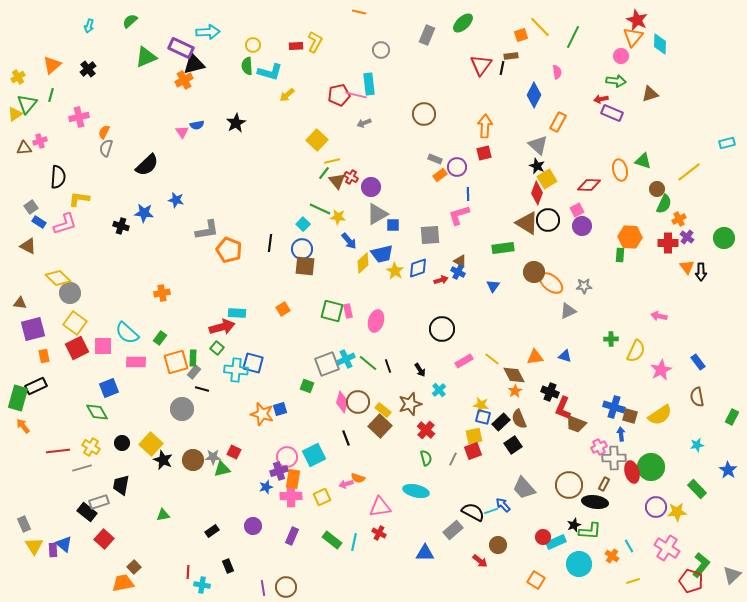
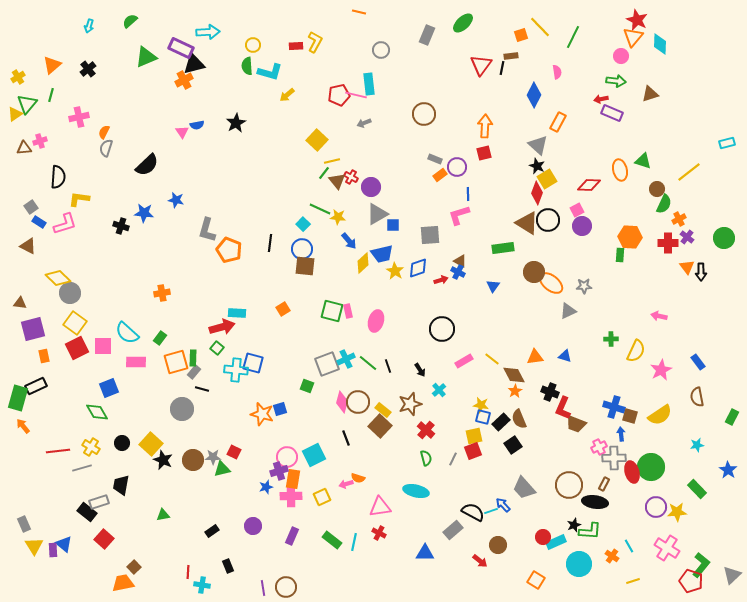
gray L-shape at (207, 230): rotated 115 degrees clockwise
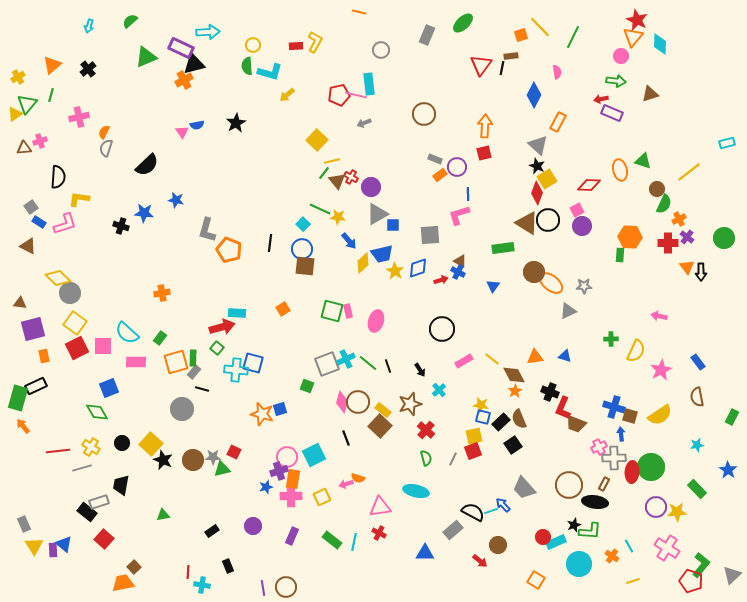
red ellipse at (632, 472): rotated 20 degrees clockwise
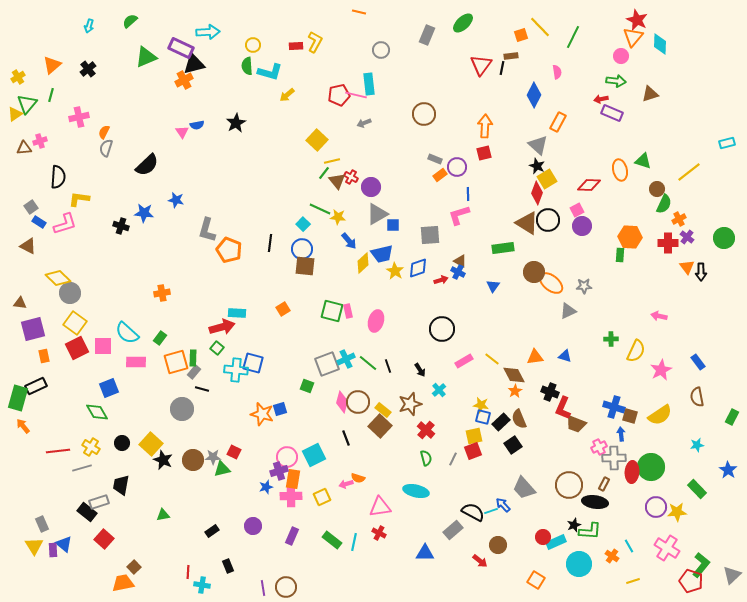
gray rectangle at (24, 524): moved 18 px right
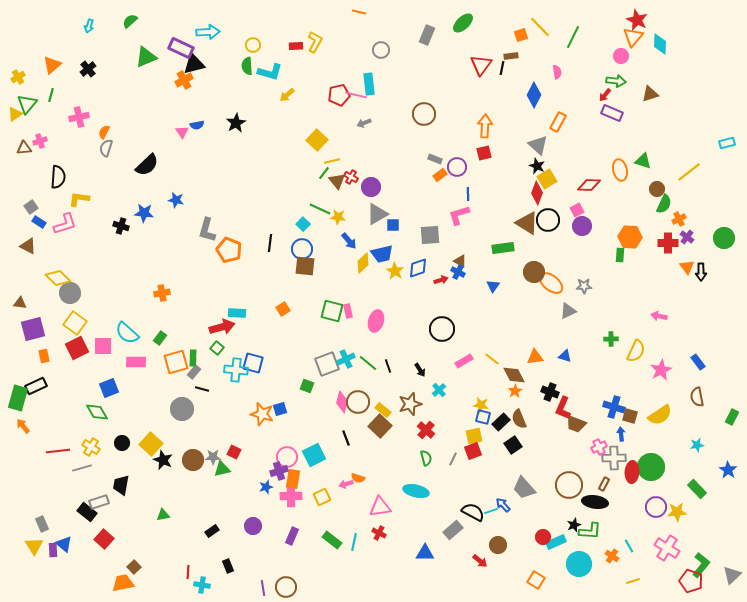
red arrow at (601, 99): moved 4 px right, 4 px up; rotated 40 degrees counterclockwise
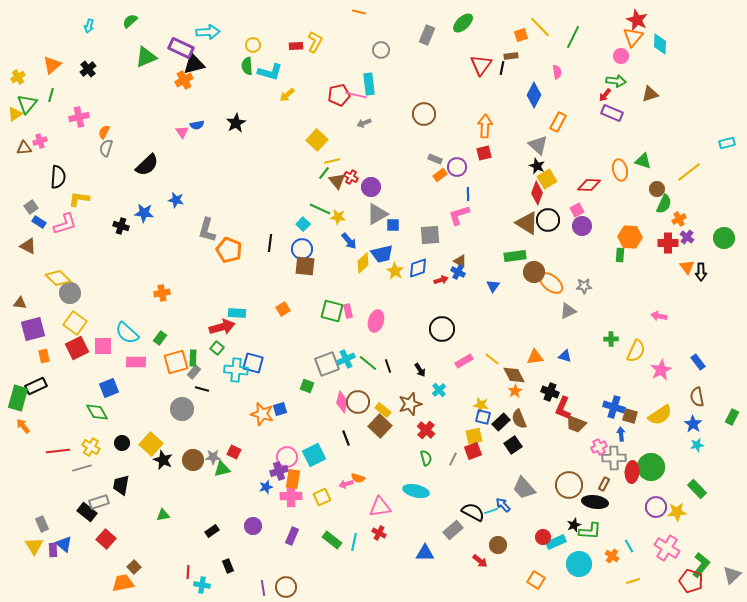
green rectangle at (503, 248): moved 12 px right, 8 px down
blue star at (728, 470): moved 35 px left, 46 px up
red square at (104, 539): moved 2 px right
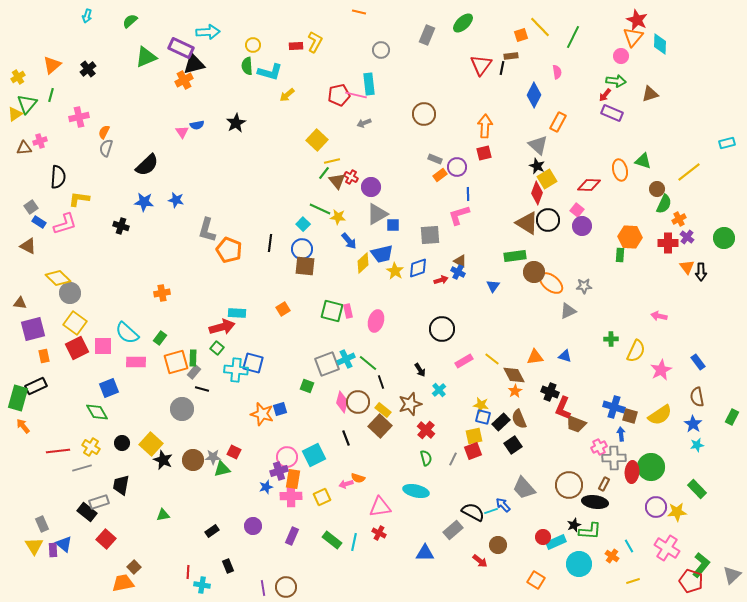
cyan arrow at (89, 26): moved 2 px left, 10 px up
pink square at (577, 210): rotated 24 degrees counterclockwise
blue star at (144, 213): moved 11 px up
black line at (388, 366): moved 7 px left, 16 px down
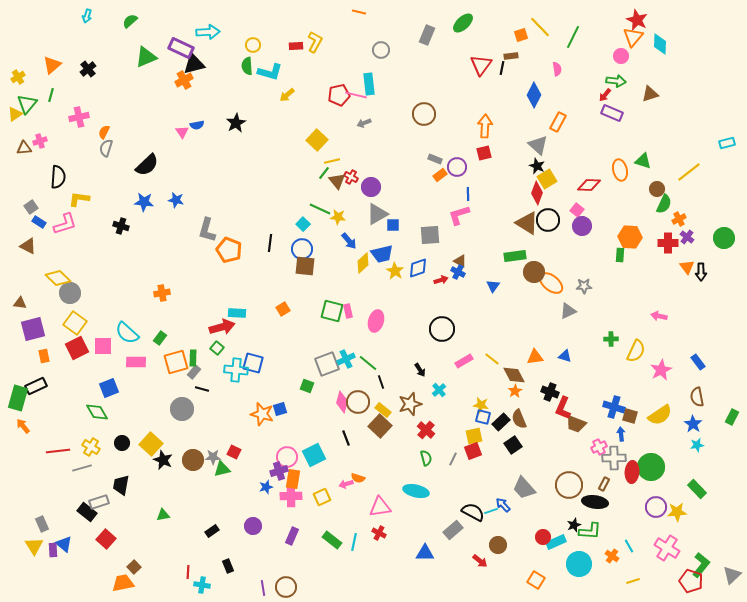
pink semicircle at (557, 72): moved 3 px up
